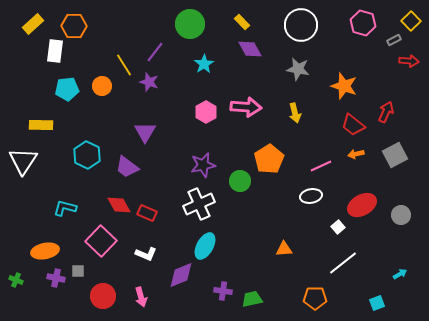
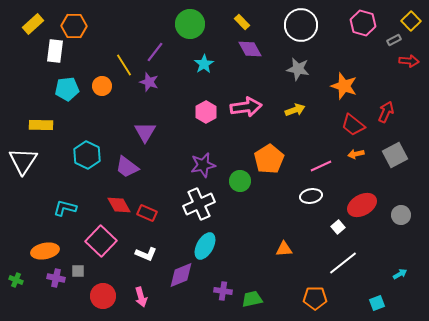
pink arrow at (246, 107): rotated 12 degrees counterclockwise
yellow arrow at (295, 113): moved 3 px up; rotated 96 degrees counterclockwise
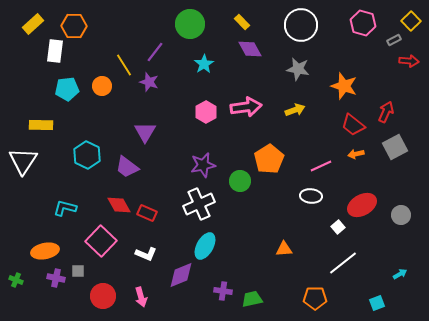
gray square at (395, 155): moved 8 px up
white ellipse at (311, 196): rotated 15 degrees clockwise
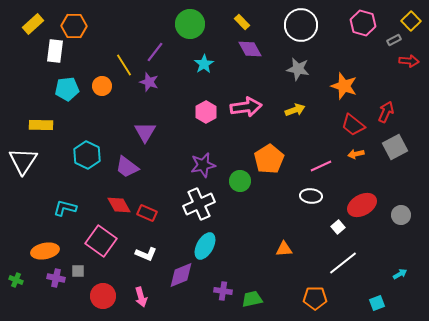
pink square at (101, 241): rotated 8 degrees counterclockwise
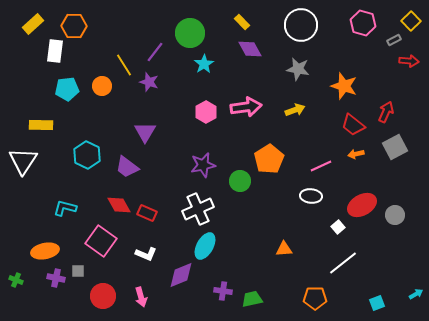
green circle at (190, 24): moved 9 px down
white cross at (199, 204): moved 1 px left, 5 px down
gray circle at (401, 215): moved 6 px left
cyan arrow at (400, 274): moved 16 px right, 20 px down
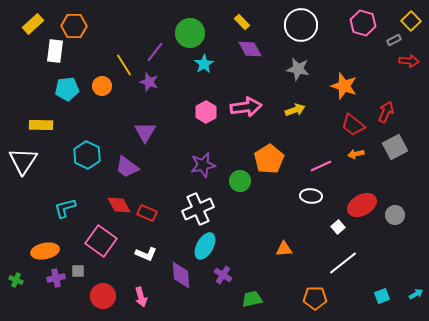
cyan L-shape at (65, 208): rotated 30 degrees counterclockwise
purple diamond at (181, 275): rotated 72 degrees counterclockwise
purple cross at (56, 278): rotated 24 degrees counterclockwise
purple cross at (223, 291): moved 16 px up; rotated 24 degrees clockwise
cyan square at (377, 303): moved 5 px right, 7 px up
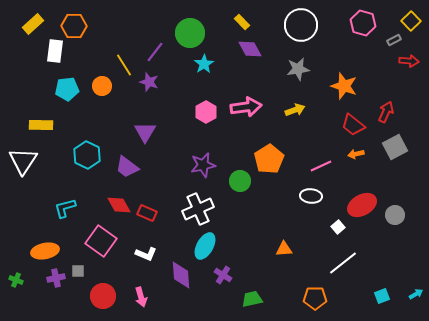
gray star at (298, 69): rotated 20 degrees counterclockwise
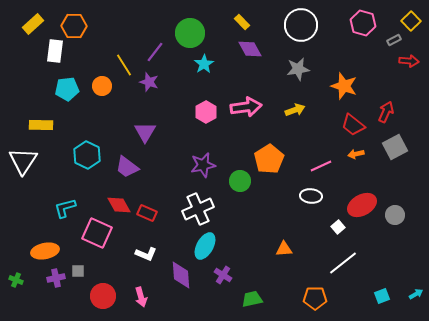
pink square at (101, 241): moved 4 px left, 8 px up; rotated 12 degrees counterclockwise
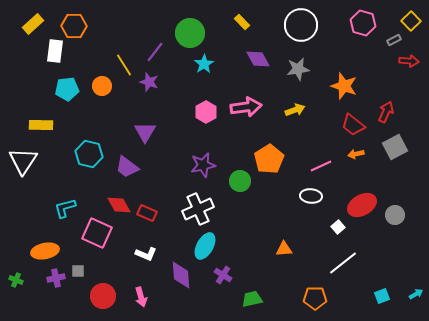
purple diamond at (250, 49): moved 8 px right, 10 px down
cyan hexagon at (87, 155): moved 2 px right, 1 px up; rotated 12 degrees counterclockwise
